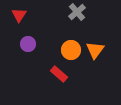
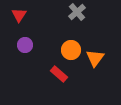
purple circle: moved 3 px left, 1 px down
orange triangle: moved 8 px down
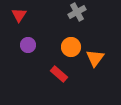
gray cross: rotated 12 degrees clockwise
purple circle: moved 3 px right
orange circle: moved 3 px up
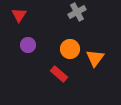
orange circle: moved 1 px left, 2 px down
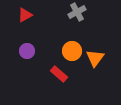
red triangle: moved 6 px right; rotated 28 degrees clockwise
purple circle: moved 1 px left, 6 px down
orange circle: moved 2 px right, 2 px down
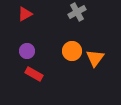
red triangle: moved 1 px up
red rectangle: moved 25 px left; rotated 12 degrees counterclockwise
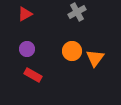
purple circle: moved 2 px up
red rectangle: moved 1 px left, 1 px down
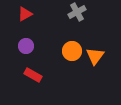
purple circle: moved 1 px left, 3 px up
orange triangle: moved 2 px up
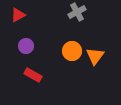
red triangle: moved 7 px left, 1 px down
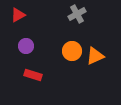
gray cross: moved 2 px down
orange triangle: rotated 30 degrees clockwise
red rectangle: rotated 12 degrees counterclockwise
